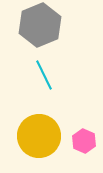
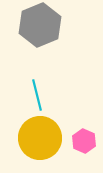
cyan line: moved 7 px left, 20 px down; rotated 12 degrees clockwise
yellow circle: moved 1 px right, 2 px down
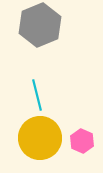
pink hexagon: moved 2 px left
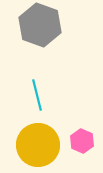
gray hexagon: rotated 18 degrees counterclockwise
yellow circle: moved 2 px left, 7 px down
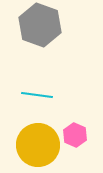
cyan line: rotated 68 degrees counterclockwise
pink hexagon: moved 7 px left, 6 px up
